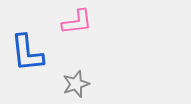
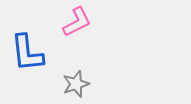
pink L-shape: rotated 20 degrees counterclockwise
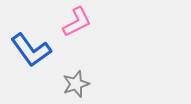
blue L-shape: moved 4 px right, 3 px up; rotated 30 degrees counterclockwise
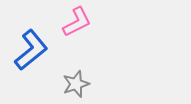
blue L-shape: rotated 93 degrees counterclockwise
